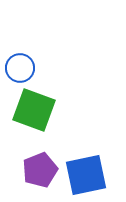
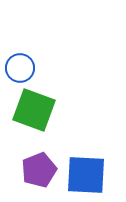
purple pentagon: moved 1 px left
blue square: rotated 15 degrees clockwise
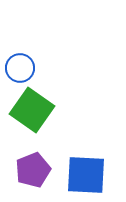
green square: moved 2 px left; rotated 15 degrees clockwise
purple pentagon: moved 6 px left
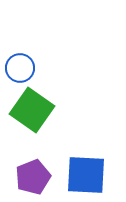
purple pentagon: moved 7 px down
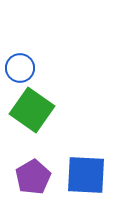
purple pentagon: rotated 8 degrees counterclockwise
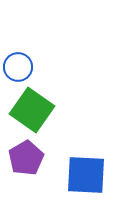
blue circle: moved 2 px left, 1 px up
purple pentagon: moved 7 px left, 19 px up
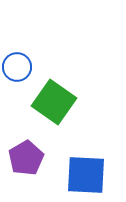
blue circle: moved 1 px left
green square: moved 22 px right, 8 px up
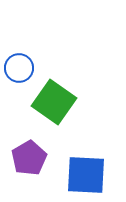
blue circle: moved 2 px right, 1 px down
purple pentagon: moved 3 px right
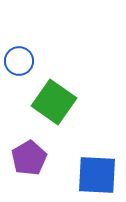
blue circle: moved 7 px up
blue square: moved 11 px right
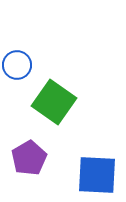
blue circle: moved 2 px left, 4 px down
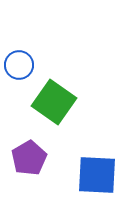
blue circle: moved 2 px right
